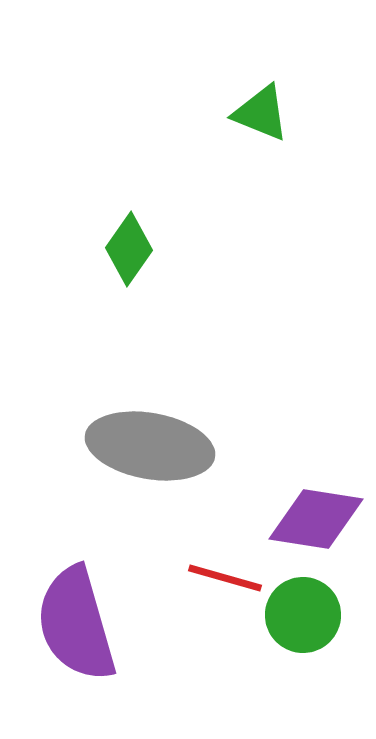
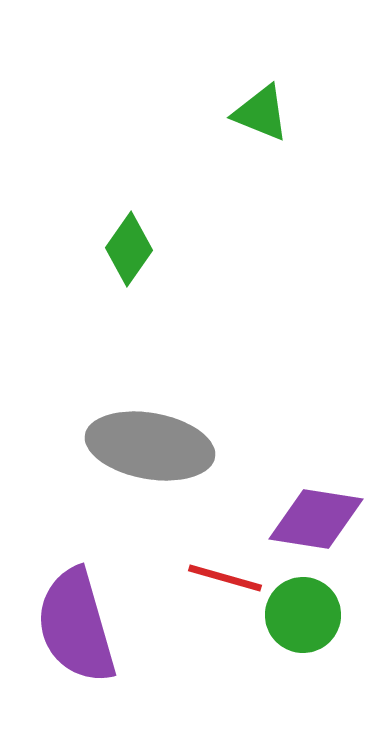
purple semicircle: moved 2 px down
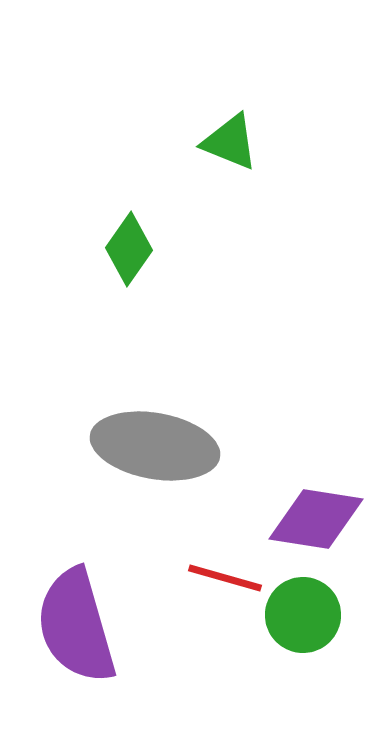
green triangle: moved 31 px left, 29 px down
gray ellipse: moved 5 px right
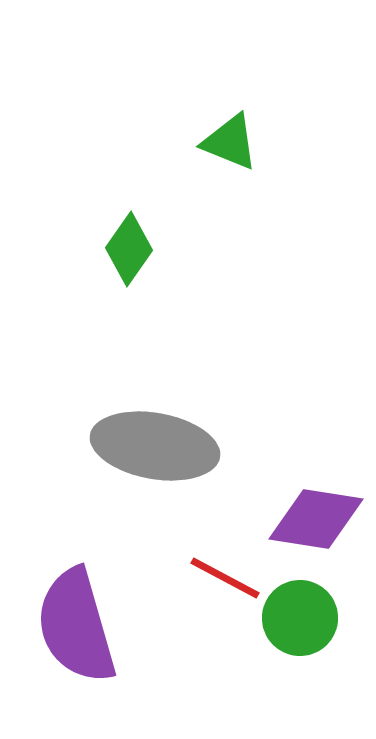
red line: rotated 12 degrees clockwise
green circle: moved 3 px left, 3 px down
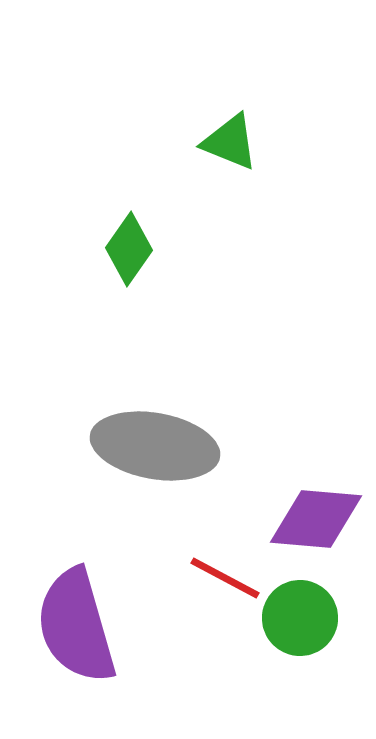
purple diamond: rotated 4 degrees counterclockwise
